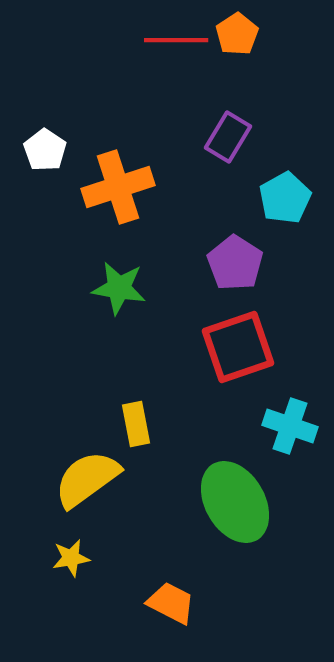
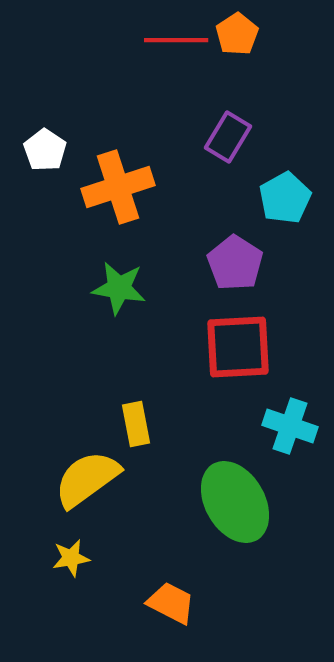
red square: rotated 16 degrees clockwise
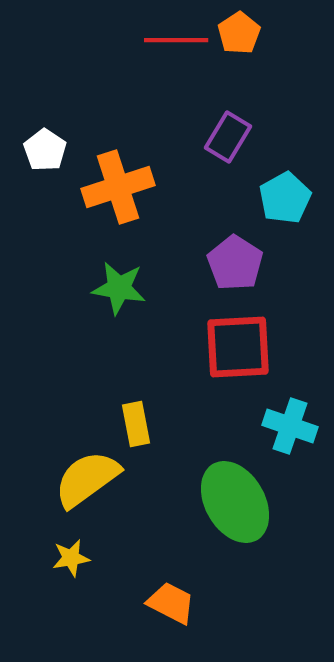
orange pentagon: moved 2 px right, 1 px up
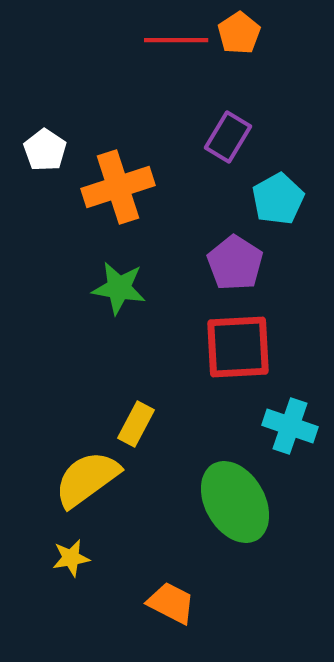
cyan pentagon: moved 7 px left, 1 px down
yellow rectangle: rotated 39 degrees clockwise
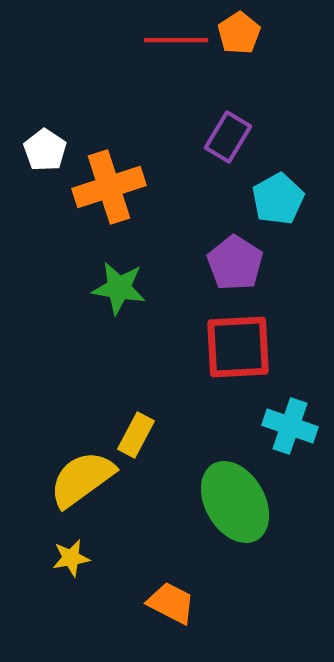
orange cross: moved 9 px left
yellow rectangle: moved 11 px down
yellow semicircle: moved 5 px left
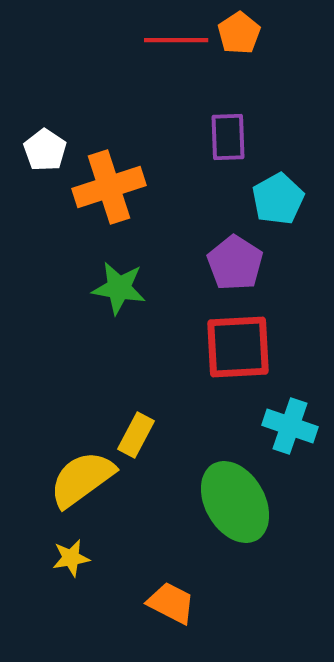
purple rectangle: rotated 33 degrees counterclockwise
